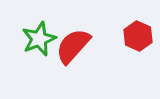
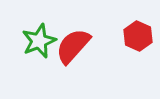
green star: moved 2 px down
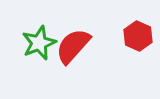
green star: moved 2 px down
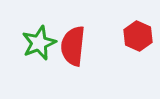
red semicircle: rotated 36 degrees counterclockwise
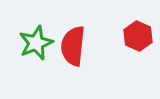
green star: moved 3 px left
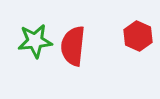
green star: moved 1 px left, 2 px up; rotated 16 degrees clockwise
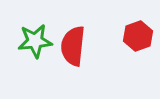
red hexagon: rotated 16 degrees clockwise
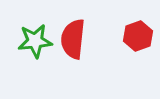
red semicircle: moved 7 px up
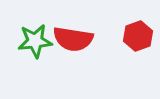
red semicircle: rotated 87 degrees counterclockwise
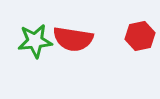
red hexagon: moved 2 px right; rotated 8 degrees clockwise
